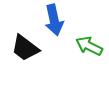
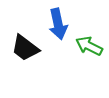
blue arrow: moved 4 px right, 4 px down
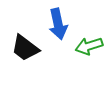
green arrow: rotated 44 degrees counterclockwise
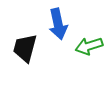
black trapezoid: rotated 68 degrees clockwise
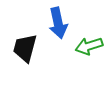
blue arrow: moved 1 px up
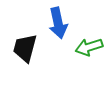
green arrow: moved 1 px down
